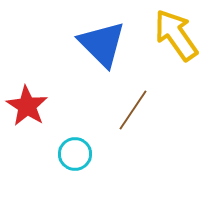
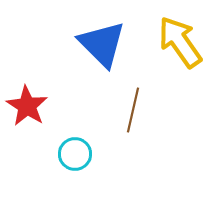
yellow arrow: moved 4 px right, 7 px down
brown line: rotated 21 degrees counterclockwise
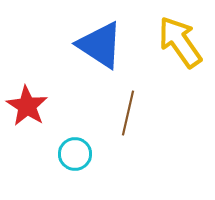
blue triangle: moved 2 px left, 1 px down; rotated 12 degrees counterclockwise
brown line: moved 5 px left, 3 px down
